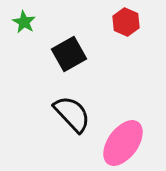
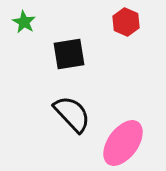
black square: rotated 20 degrees clockwise
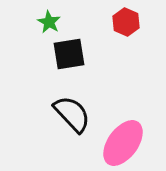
green star: moved 25 px right
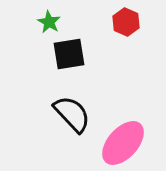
pink ellipse: rotated 6 degrees clockwise
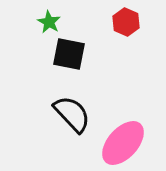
black square: rotated 20 degrees clockwise
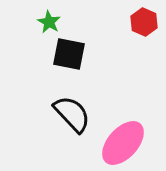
red hexagon: moved 18 px right
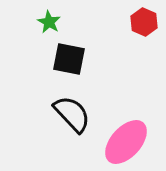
black square: moved 5 px down
pink ellipse: moved 3 px right, 1 px up
